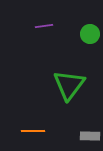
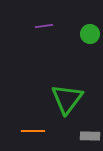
green triangle: moved 2 px left, 14 px down
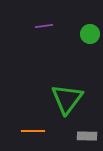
gray rectangle: moved 3 px left
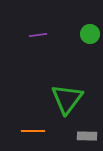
purple line: moved 6 px left, 9 px down
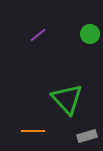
purple line: rotated 30 degrees counterclockwise
green triangle: rotated 20 degrees counterclockwise
gray rectangle: rotated 18 degrees counterclockwise
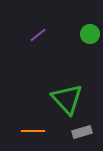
gray rectangle: moved 5 px left, 4 px up
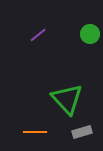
orange line: moved 2 px right, 1 px down
